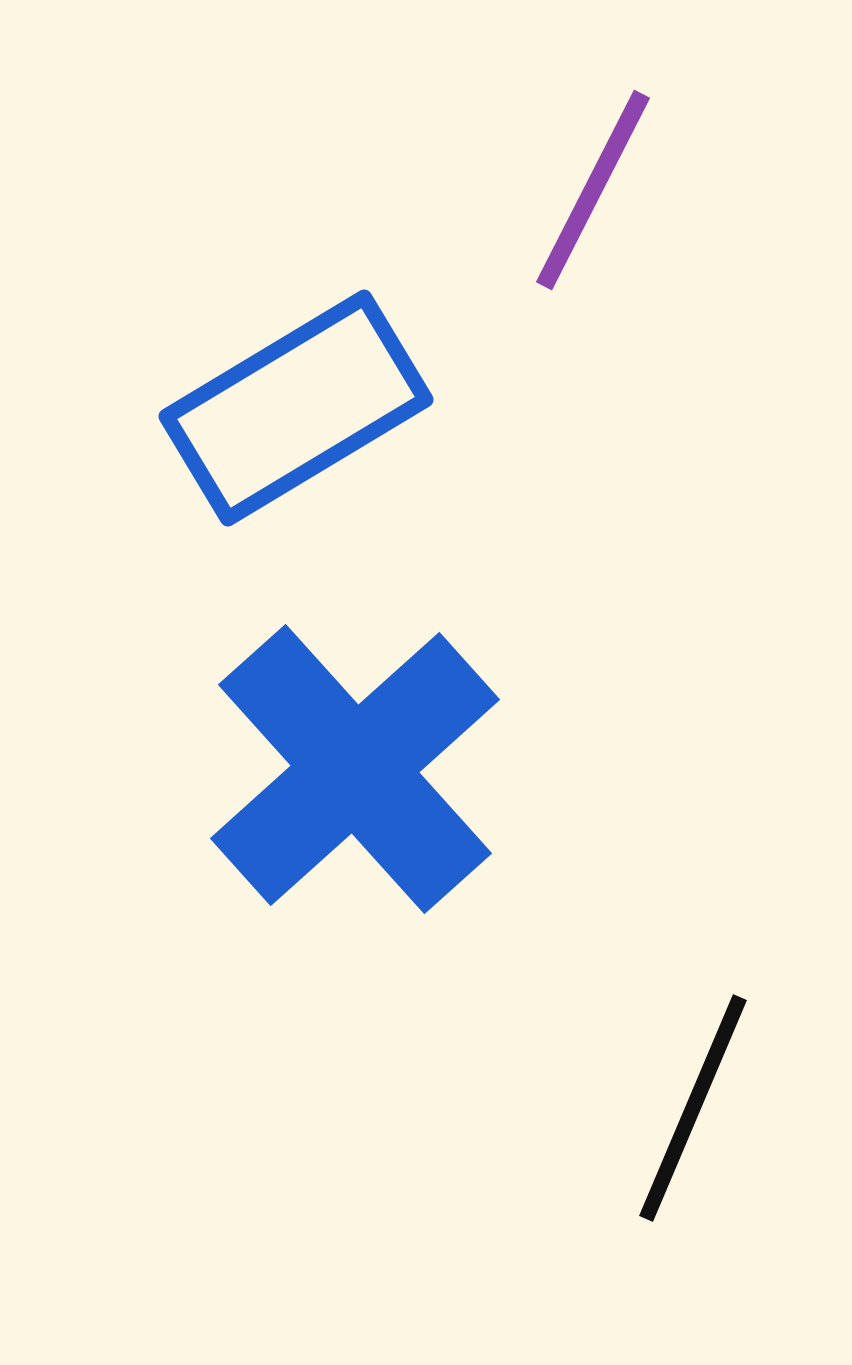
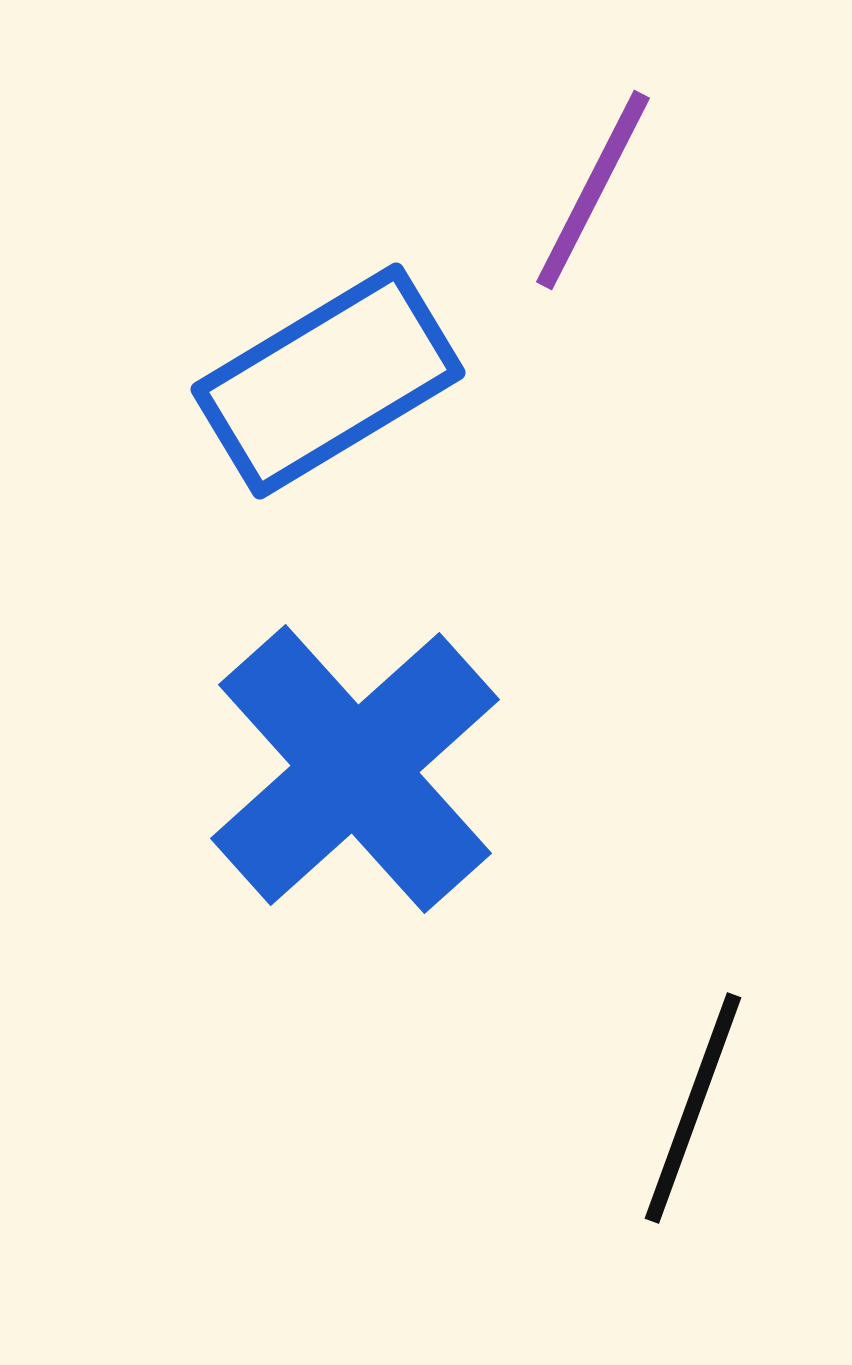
blue rectangle: moved 32 px right, 27 px up
black line: rotated 3 degrees counterclockwise
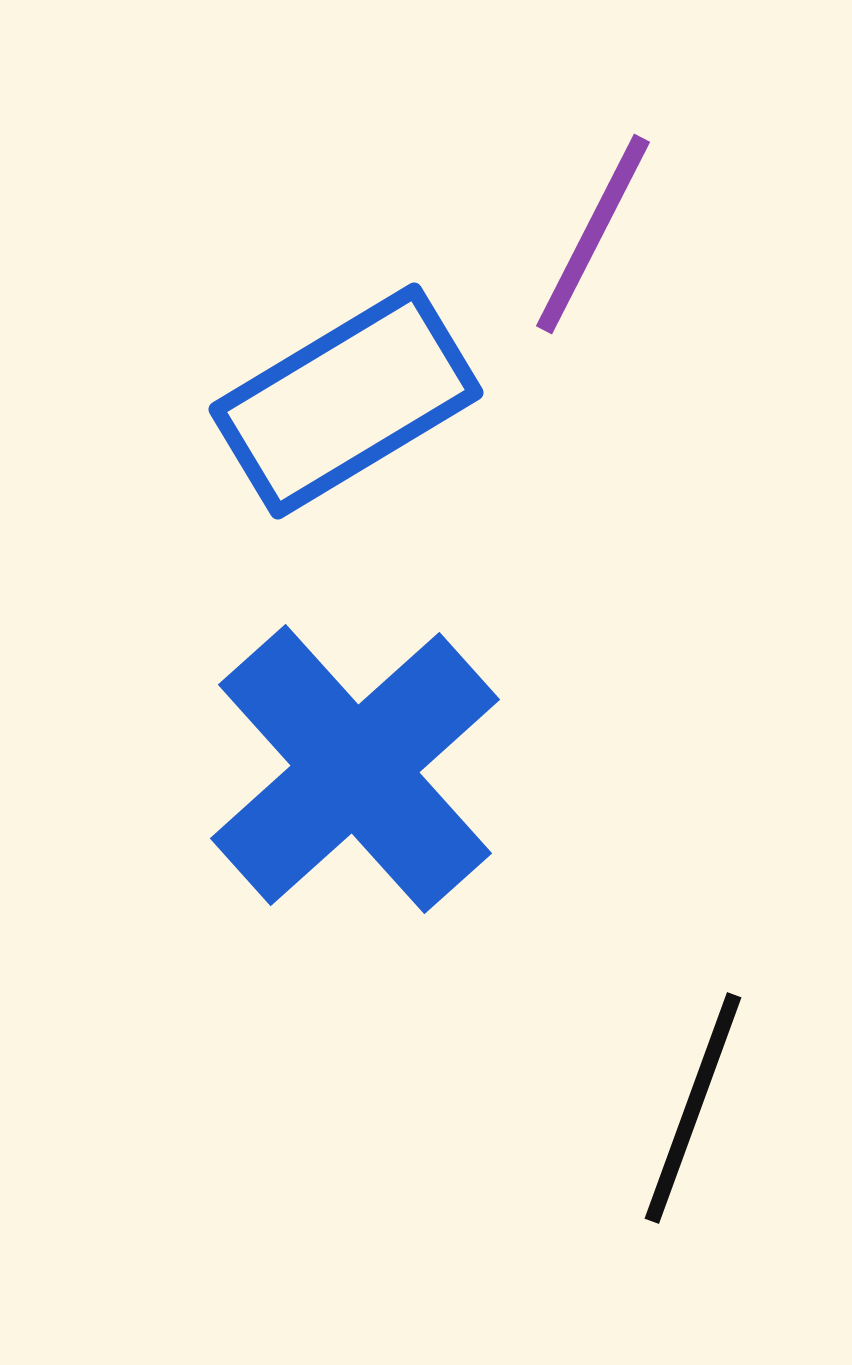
purple line: moved 44 px down
blue rectangle: moved 18 px right, 20 px down
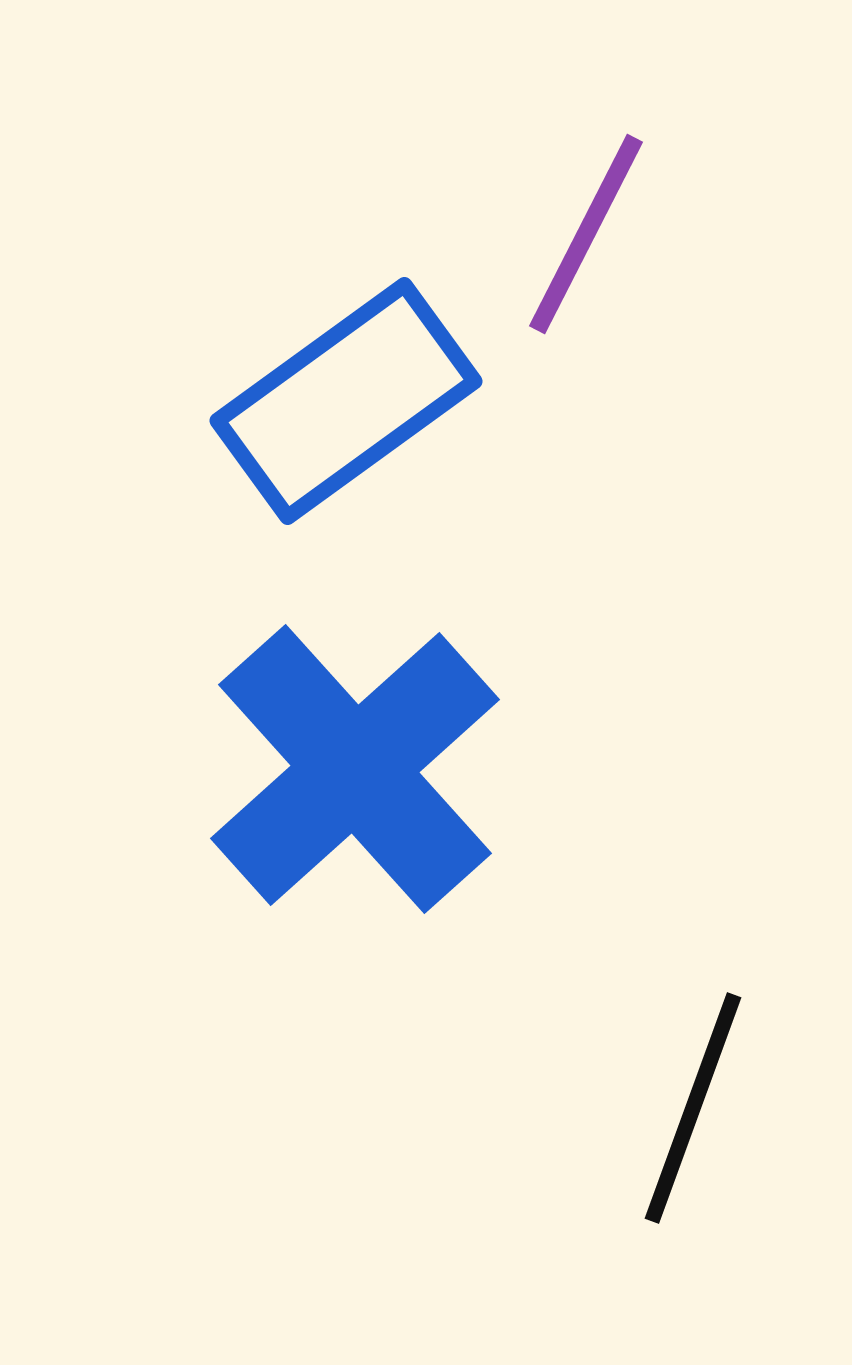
purple line: moved 7 px left
blue rectangle: rotated 5 degrees counterclockwise
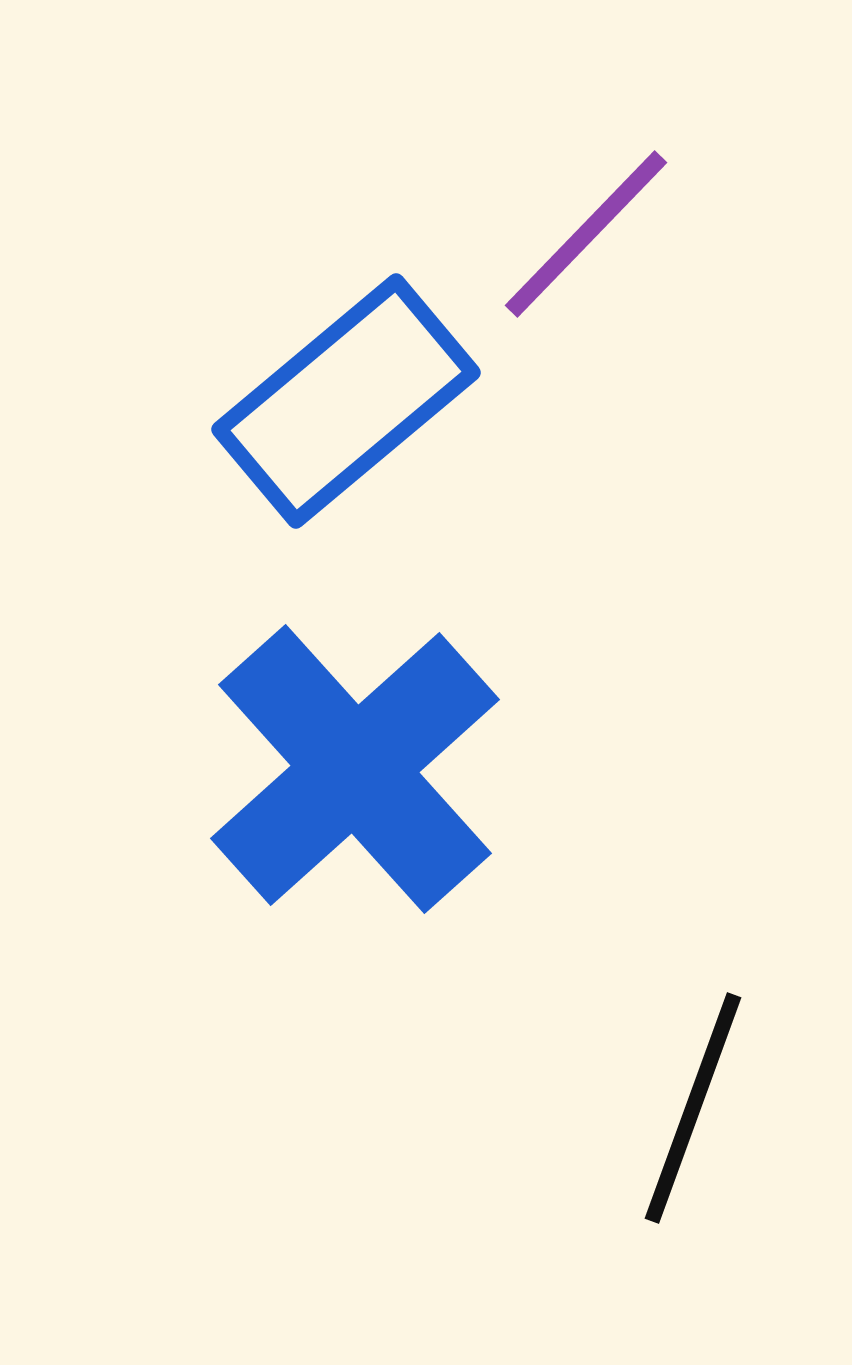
purple line: rotated 17 degrees clockwise
blue rectangle: rotated 4 degrees counterclockwise
